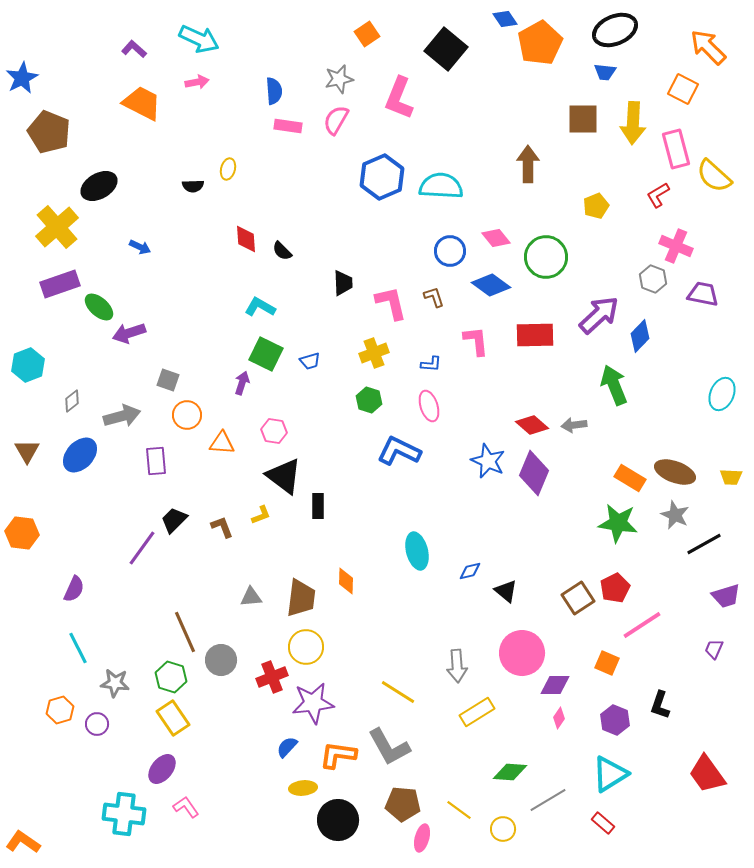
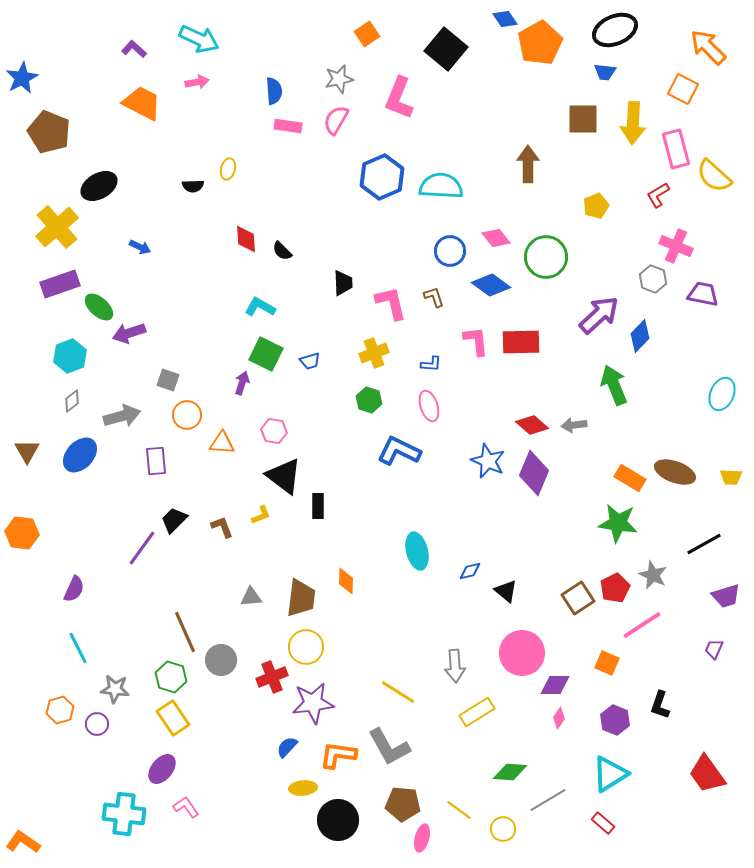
red rectangle at (535, 335): moved 14 px left, 7 px down
cyan hexagon at (28, 365): moved 42 px right, 9 px up
gray star at (675, 515): moved 22 px left, 60 px down
gray arrow at (457, 666): moved 2 px left
gray star at (115, 683): moved 6 px down
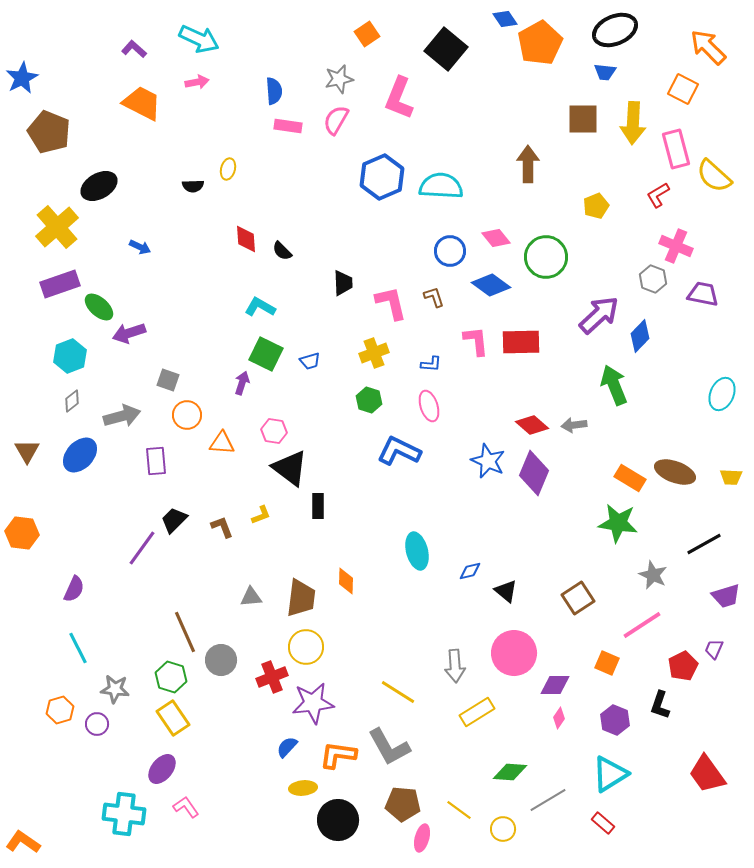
black triangle at (284, 476): moved 6 px right, 8 px up
red pentagon at (615, 588): moved 68 px right, 78 px down
pink circle at (522, 653): moved 8 px left
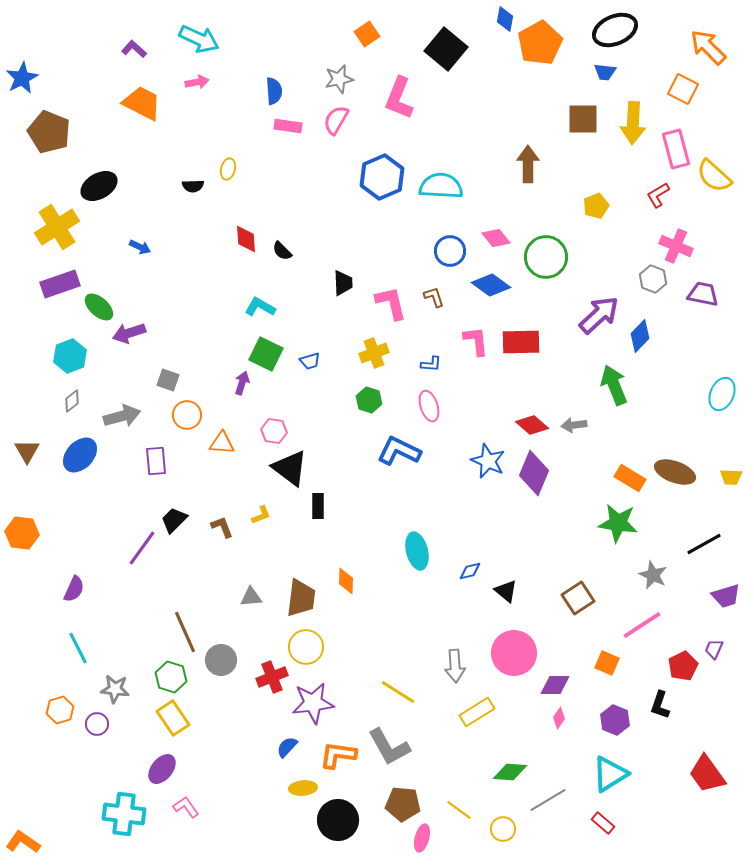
blue diamond at (505, 19): rotated 45 degrees clockwise
yellow cross at (57, 227): rotated 9 degrees clockwise
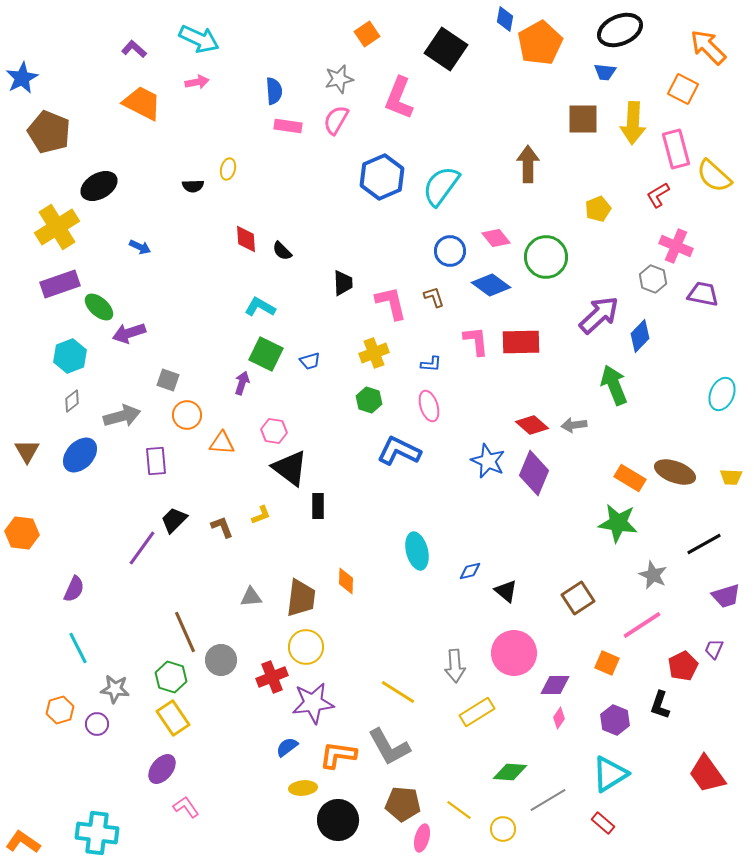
black ellipse at (615, 30): moved 5 px right
black square at (446, 49): rotated 6 degrees counterclockwise
cyan semicircle at (441, 186): rotated 57 degrees counterclockwise
yellow pentagon at (596, 206): moved 2 px right, 3 px down
blue semicircle at (287, 747): rotated 10 degrees clockwise
cyan cross at (124, 814): moved 27 px left, 19 px down
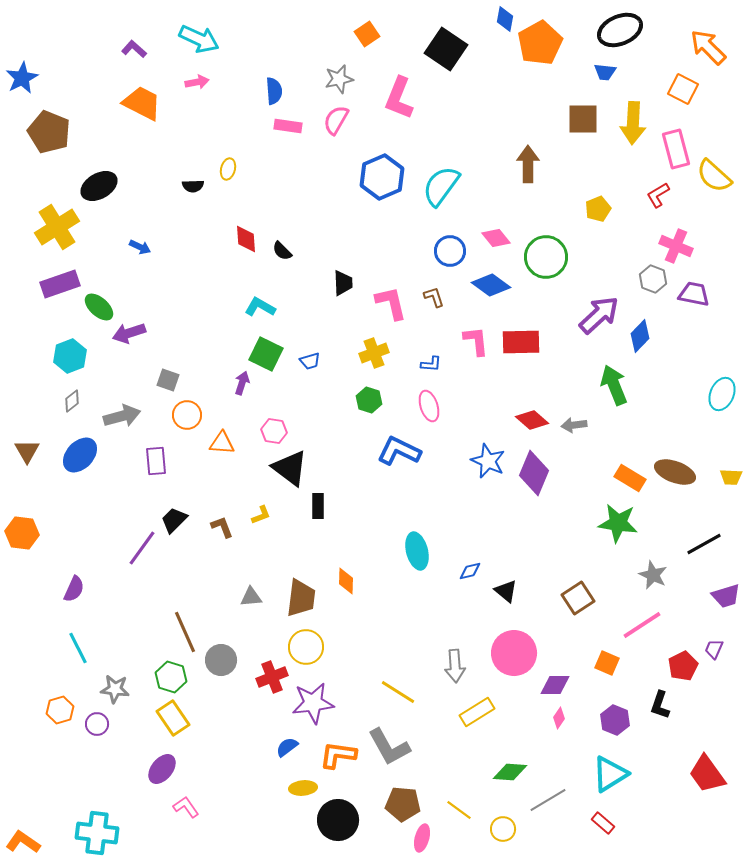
purple trapezoid at (703, 294): moved 9 px left
red diamond at (532, 425): moved 5 px up
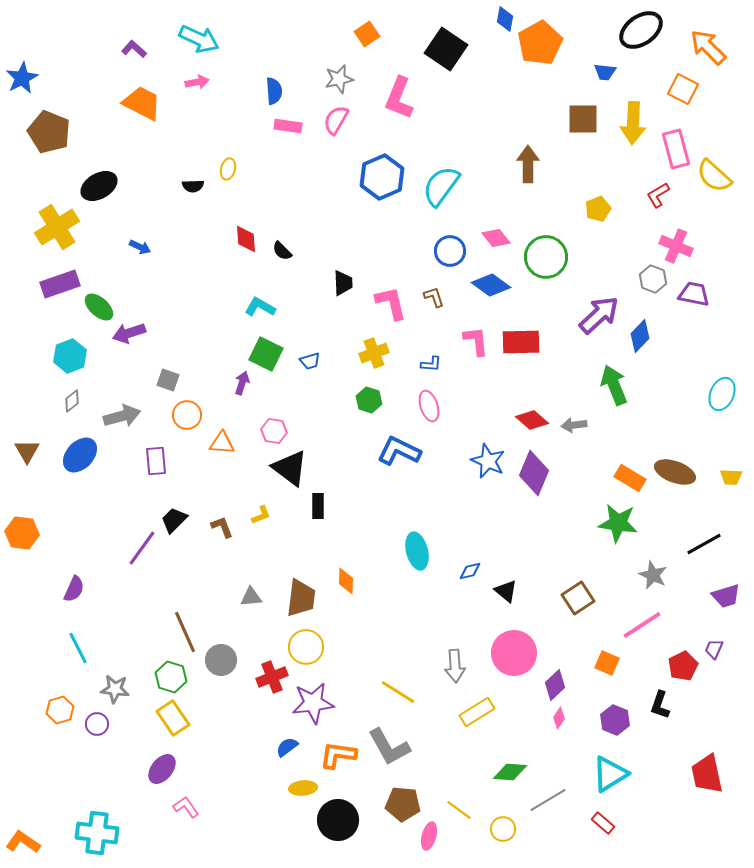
black ellipse at (620, 30): moved 21 px right; rotated 12 degrees counterclockwise
purple diamond at (555, 685): rotated 44 degrees counterclockwise
red trapezoid at (707, 774): rotated 24 degrees clockwise
pink ellipse at (422, 838): moved 7 px right, 2 px up
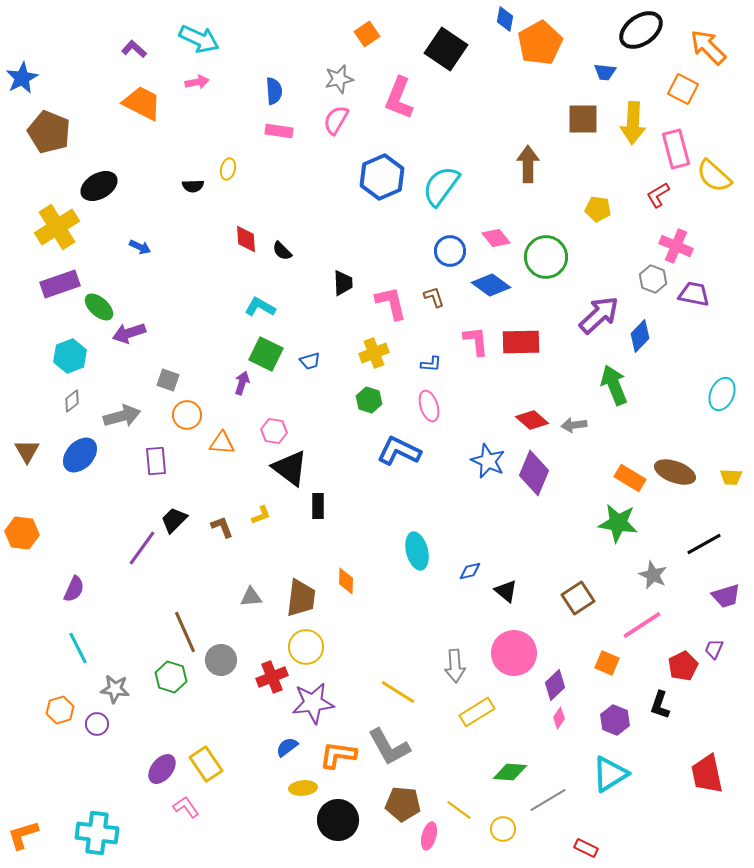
pink rectangle at (288, 126): moved 9 px left, 5 px down
yellow pentagon at (598, 209): rotated 30 degrees clockwise
yellow rectangle at (173, 718): moved 33 px right, 46 px down
red rectangle at (603, 823): moved 17 px left, 25 px down; rotated 15 degrees counterclockwise
orange L-shape at (23, 842): moved 7 px up; rotated 52 degrees counterclockwise
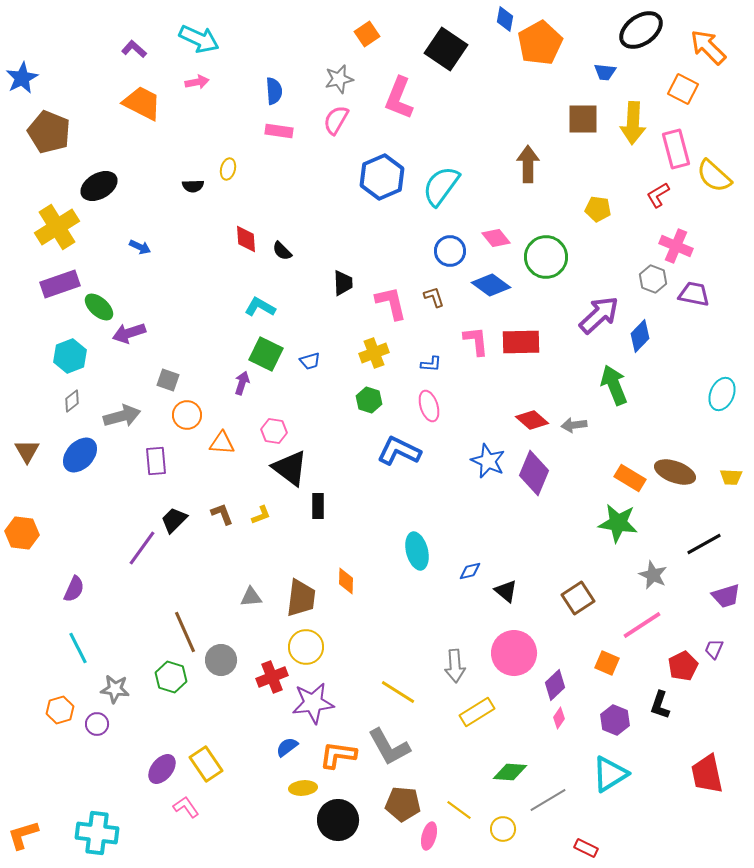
brown L-shape at (222, 527): moved 13 px up
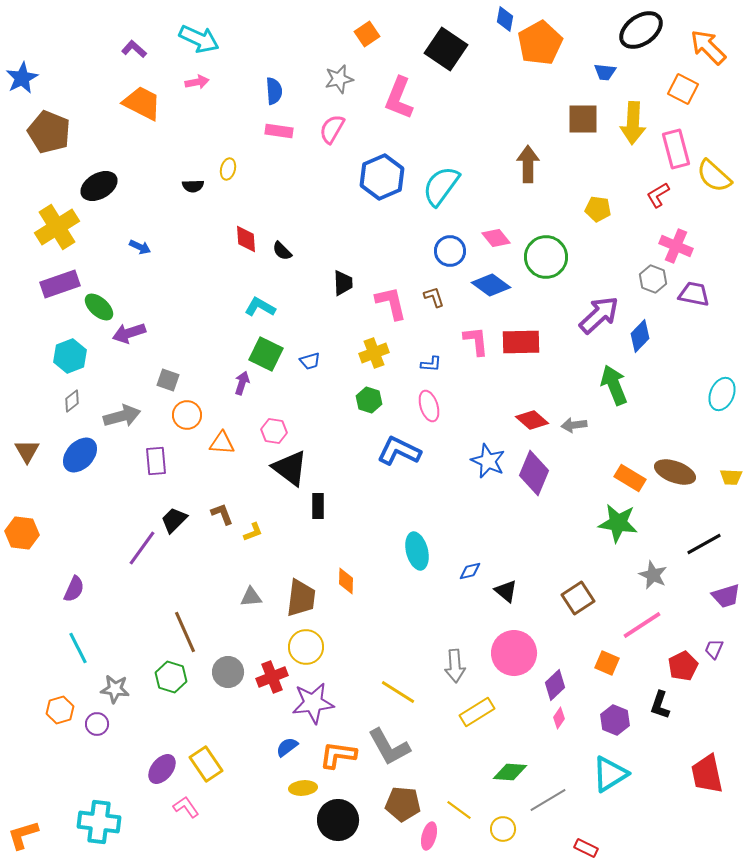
pink semicircle at (336, 120): moved 4 px left, 9 px down
yellow L-shape at (261, 515): moved 8 px left, 17 px down
gray circle at (221, 660): moved 7 px right, 12 px down
cyan cross at (97, 833): moved 2 px right, 11 px up
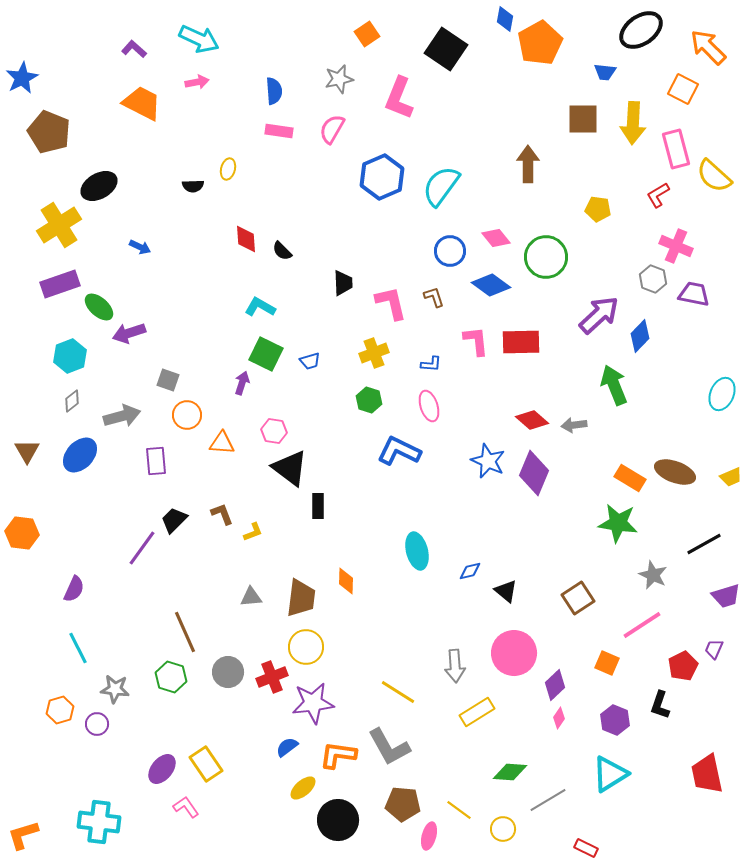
yellow cross at (57, 227): moved 2 px right, 2 px up
yellow trapezoid at (731, 477): rotated 25 degrees counterclockwise
yellow ellipse at (303, 788): rotated 36 degrees counterclockwise
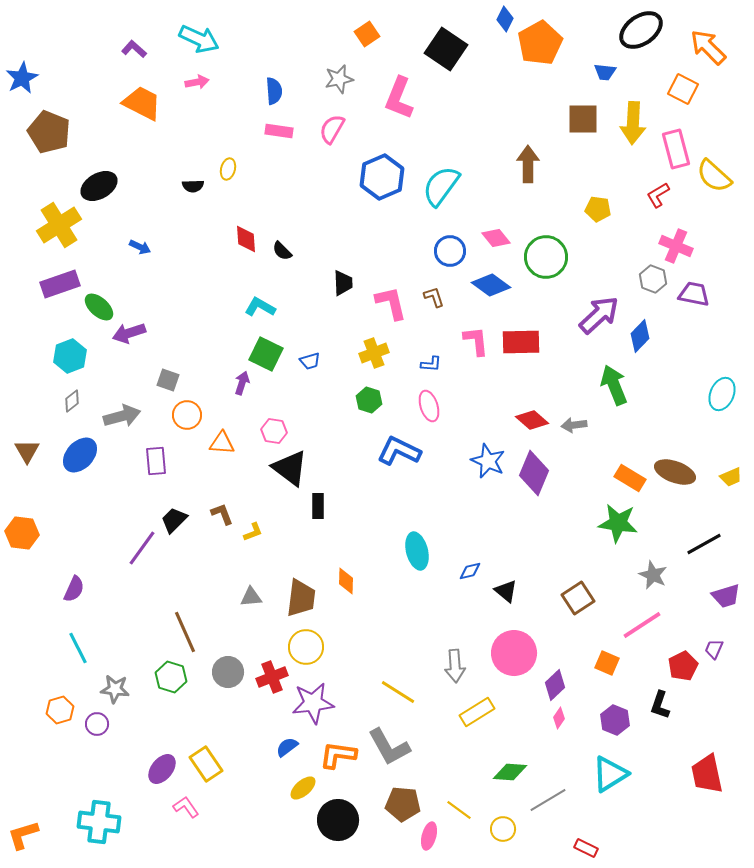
blue diamond at (505, 19): rotated 15 degrees clockwise
